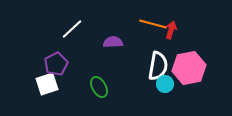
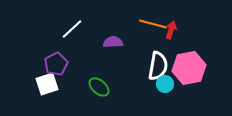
green ellipse: rotated 20 degrees counterclockwise
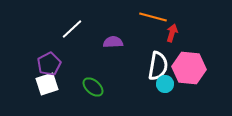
orange line: moved 7 px up
red arrow: moved 1 px right, 3 px down
purple pentagon: moved 7 px left
pink hexagon: rotated 16 degrees clockwise
green ellipse: moved 6 px left
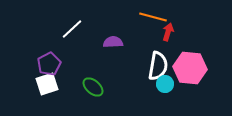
red arrow: moved 4 px left, 1 px up
pink hexagon: moved 1 px right
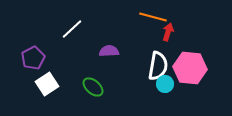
purple semicircle: moved 4 px left, 9 px down
purple pentagon: moved 16 px left, 6 px up
white square: rotated 15 degrees counterclockwise
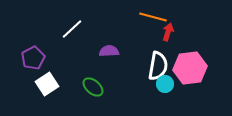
pink hexagon: rotated 12 degrees counterclockwise
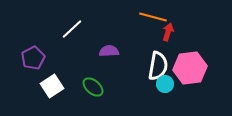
white square: moved 5 px right, 2 px down
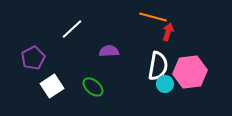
pink hexagon: moved 4 px down
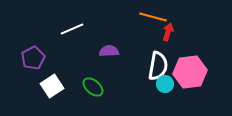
white line: rotated 20 degrees clockwise
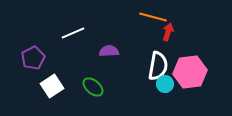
white line: moved 1 px right, 4 px down
